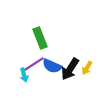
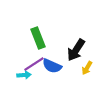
green rectangle: moved 2 px left
black arrow: moved 6 px right, 19 px up
cyan arrow: rotated 80 degrees counterclockwise
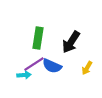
green rectangle: rotated 30 degrees clockwise
black arrow: moved 5 px left, 8 px up
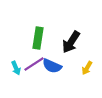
cyan arrow: moved 8 px left, 7 px up; rotated 72 degrees clockwise
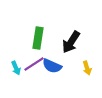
yellow arrow: rotated 48 degrees counterclockwise
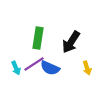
blue semicircle: moved 2 px left, 2 px down
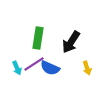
cyan arrow: moved 1 px right
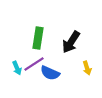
blue semicircle: moved 5 px down
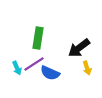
black arrow: moved 8 px right, 6 px down; rotated 20 degrees clockwise
